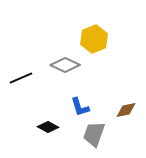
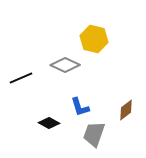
yellow hexagon: rotated 24 degrees counterclockwise
brown diamond: rotated 25 degrees counterclockwise
black diamond: moved 1 px right, 4 px up
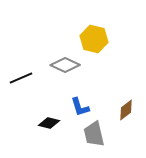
black diamond: rotated 15 degrees counterclockwise
gray trapezoid: rotated 32 degrees counterclockwise
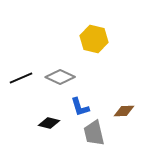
gray diamond: moved 5 px left, 12 px down
brown diamond: moved 2 px left, 1 px down; rotated 35 degrees clockwise
gray trapezoid: moved 1 px up
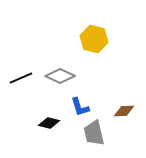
gray diamond: moved 1 px up
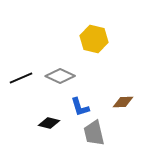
brown diamond: moved 1 px left, 9 px up
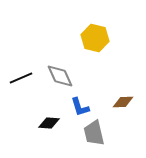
yellow hexagon: moved 1 px right, 1 px up
gray diamond: rotated 40 degrees clockwise
black diamond: rotated 10 degrees counterclockwise
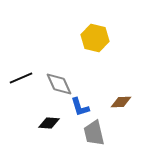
gray diamond: moved 1 px left, 8 px down
brown diamond: moved 2 px left
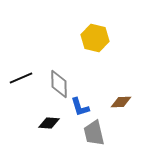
gray diamond: rotated 24 degrees clockwise
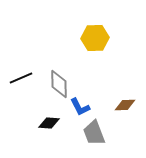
yellow hexagon: rotated 16 degrees counterclockwise
brown diamond: moved 4 px right, 3 px down
blue L-shape: rotated 10 degrees counterclockwise
gray trapezoid: rotated 8 degrees counterclockwise
